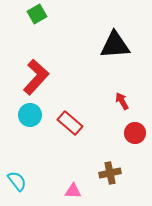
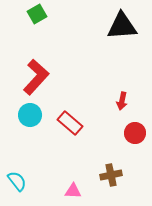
black triangle: moved 7 px right, 19 px up
red arrow: rotated 138 degrees counterclockwise
brown cross: moved 1 px right, 2 px down
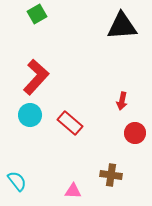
brown cross: rotated 20 degrees clockwise
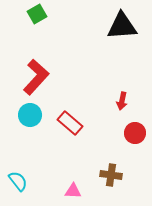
cyan semicircle: moved 1 px right
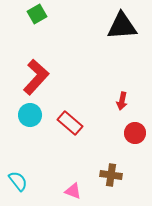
pink triangle: rotated 18 degrees clockwise
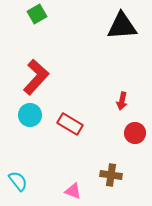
red rectangle: moved 1 px down; rotated 10 degrees counterclockwise
